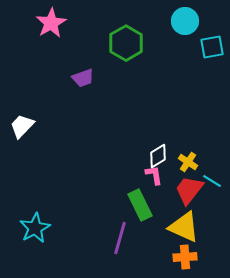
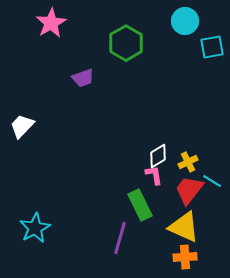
yellow cross: rotated 30 degrees clockwise
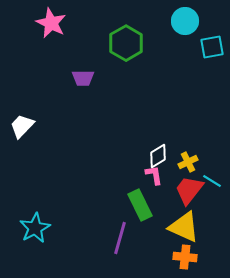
pink star: rotated 16 degrees counterclockwise
purple trapezoid: rotated 20 degrees clockwise
orange cross: rotated 10 degrees clockwise
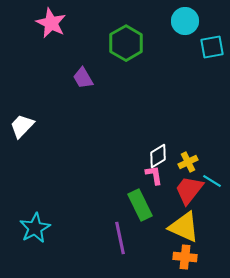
purple trapezoid: rotated 60 degrees clockwise
purple line: rotated 28 degrees counterclockwise
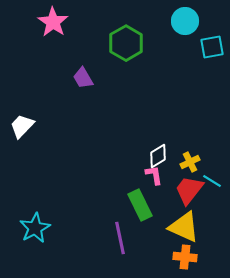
pink star: moved 2 px right, 1 px up; rotated 8 degrees clockwise
yellow cross: moved 2 px right
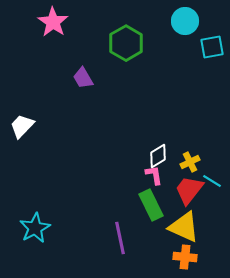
green rectangle: moved 11 px right
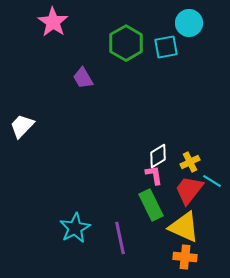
cyan circle: moved 4 px right, 2 px down
cyan square: moved 46 px left
cyan star: moved 40 px right
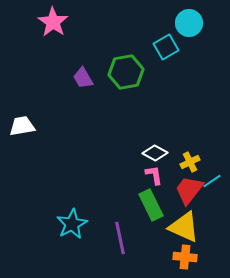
green hexagon: moved 29 px down; rotated 20 degrees clockwise
cyan square: rotated 20 degrees counterclockwise
white trapezoid: rotated 36 degrees clockwise
white diamond: moved 3 px left, 3 px up; rotated 60 degrees clockwise
cyan line: rotated 66 degrees counterclockwise
cyan star: moved 3 px left, 4 px up
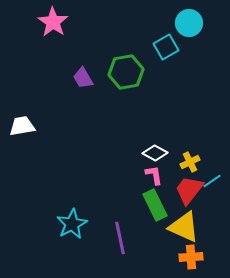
green rectangle: moved 4 px right
orange cross: moved 6 px right; rotated 10 degrees counterclockwise
